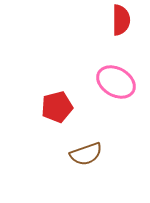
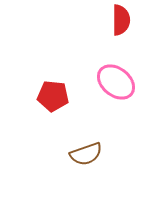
pink ellipse: rotated 9 degrees clockwise
red pentagon: moved 4 px left, 11 px up; rotated 20 degrees clockwise
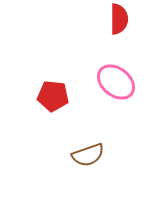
red semicircle: moved 2 px left, 1 px up
brown semicircle: moved 2 px right, 1 px down
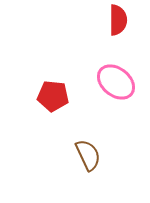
red semicircle: moved 1 px left, 1 px down
brown semicircle: rotated 96 degrees counterclockwise
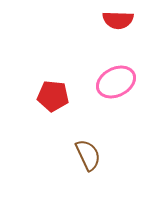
red semicircle: rotated 92 degrees clockwise
pink ellipse: rotated 66 degrees counterclockwise
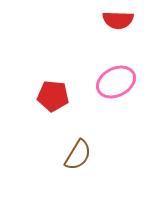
brown semicircle: moved 10 px left; rotated 56 degrees clockwise
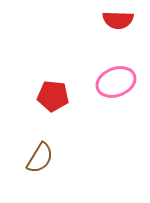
pink ellipse: rotated 6 degrees clockwise
brown semicircle: moved 38 px left, 3 px down
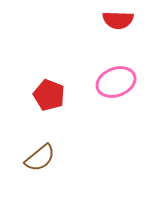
red pentagon: moved 4 px left, 1 px up; rotated 16 degrees clockwise
brown semicircle: rotated 20 degrees clockwise
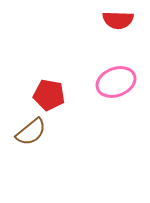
red pentagon: rotated 12 degrees counterclockwise
brown semicircle: moved 9 px left, 26 px up
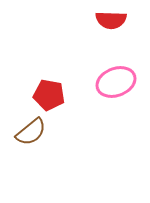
red semicircle: moved 7 px left
